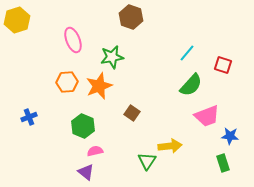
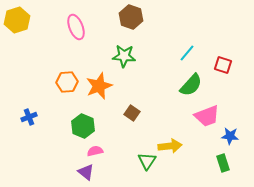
pink ellipse: moved 3 px right, 13 px up
green star: moved 12 px right, 1 px up; rotated 15 degrees clockwise
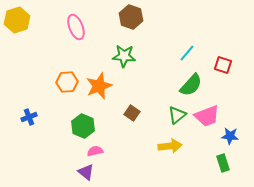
green triangle: moved 30 px right, 46 px up; rotated 18 degrees clockwise
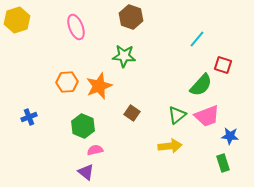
cyan line: moved 10 px right, 14 px up
green semicircle: moved 10 px right
pink semicircle: moved 1 px up
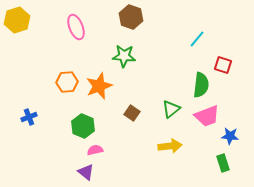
green semicircle: rotated 35 degrees counterclockwise
green triangle: moved 6 px left, 6 px up
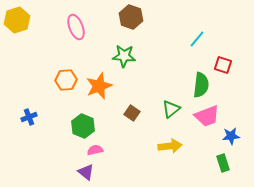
orange hexagon: moved 1 px left, 2 px up
blue star: moved 1 px right; rotated 12 degrees counterclockwise
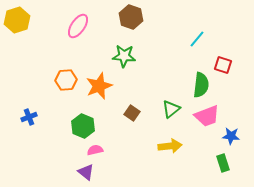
pink ellipse: moved 2 px right, 1 px up; rotated 55 degrees clockwise
blue star: rotated 12 degrees clockwise
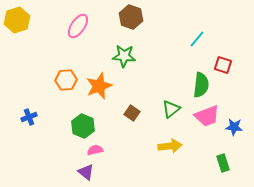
blue star: moved 3 px right, 9 px up
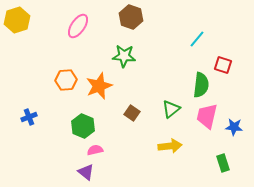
pink trapezoid: rotated 124 degrees clockwise
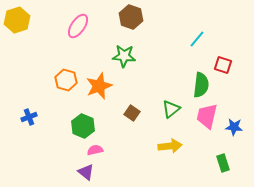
orange hexagon: rotated 20 degrees clockwise
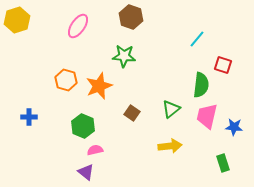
blue cross: rotated 21 degrees clockwise
